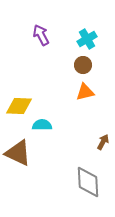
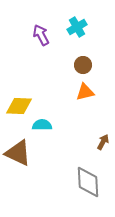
cyan cross: moved 10 px left, 12 px up
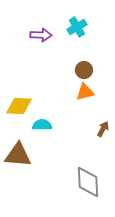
purple arrow: rotated 120 degrees clockwise
brown circle: moved 1 px right, 5 px down
brown arrow: moved 13 px up
brown triangle: moved 2 px down; rotated 20 degrees counterclockwise
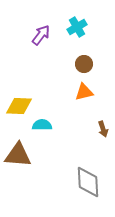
purple arrow: rotated 55 degrees counterclockwise
brown circle: moved 6 px up
orange triangle: moved 1 px left
brown arrow: rotated 133 degrees clockwise
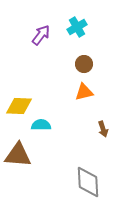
cyan semicircle: moved 1 px left
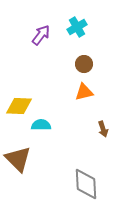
brown triangle: moved 4 px down; rotated 40 degrees clockwise
gray diamond: moved 2 px left, 2 px down
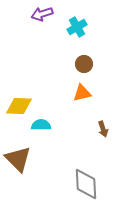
purple arrow: moved 1 px right, 21 px up; rotated 145 degrees counterclockwise
orange triangle: moved 2 px left, 1 px down
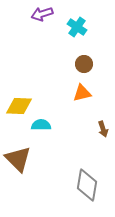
cyan cross: rotated 24 degrees counterclockwise
gray diamond: moved 1 px right, 1 px down; rotated 12 degrees clockwise
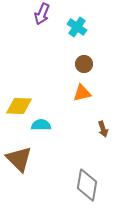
purple arrow: rotated 50 degrees counterclockwise
brown triangle: moved 1 px right
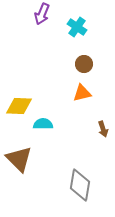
cyan semicircle: moved 2 px right, 1 px up
gray diamond: moved 7 px left
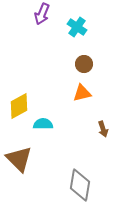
yellow diamond: rotated 32 degrees counterclockwise
